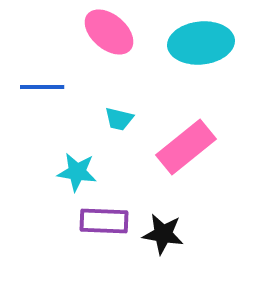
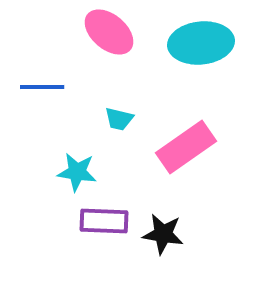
pink rectangle: rotated 4 degrees clockwise
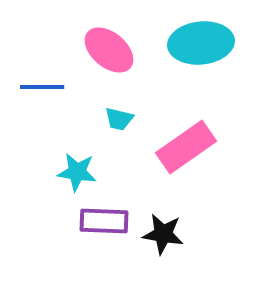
pink ellipse: moved 18 px down
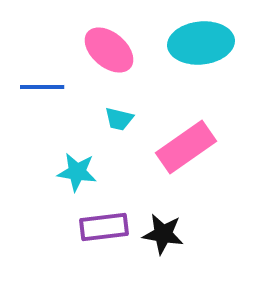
purple rectangle: moved 6 px down; rotated 9 degrees counterclockwise
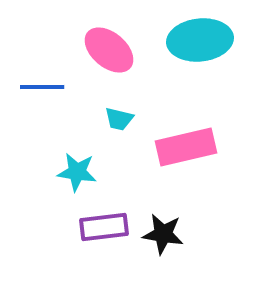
cyan ellipse: moved 1 px left, 3 px up
pink rectangle: rotated 22 degrees clockwise
